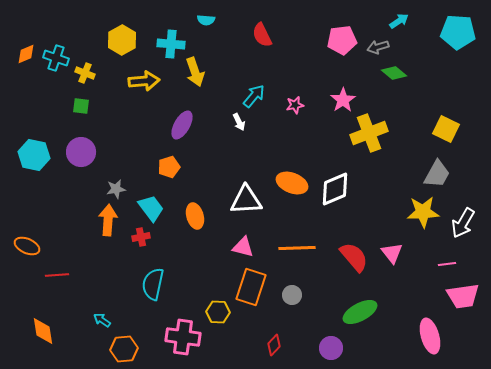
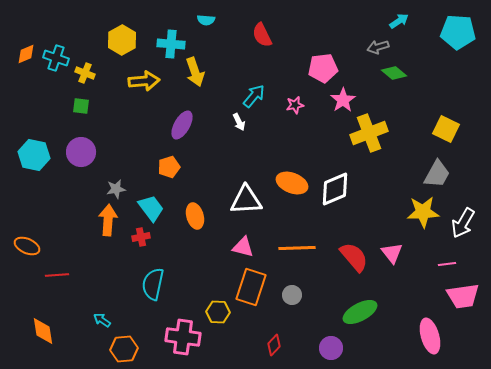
pink pentagon at (342, 40): moved 19 px left, 28 px down
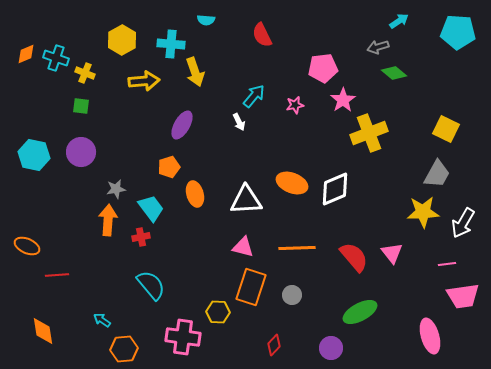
orange ellipse at (195, 216): moved 22 px up
cyan semicircle at (153, 284): moved 2 px left, 1 px down; rotated 128 degrees clockwise
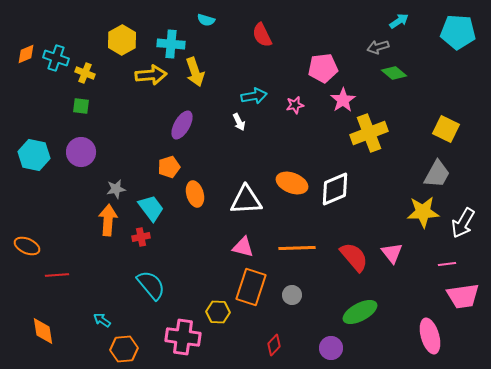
cyan semicircle at (206, 20): rotated 12 degrees clockwise
yellow arrow at (144, 81): moved 7 px right, 6 px up
cyan arrow at (254, 96): rotated 40 degrees clockwise
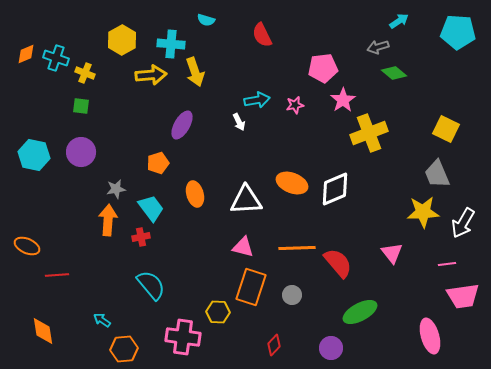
cyan arrow at (254, 96): moved 3 px right, 4 px down
orange pentagon at (169, 167): moved 11 px left, 4 px up
gray trapezoid at (437, 174): rotated 128 degrees clockwise
red semicircle at (354, 257): moved 16 px left, 6 px down
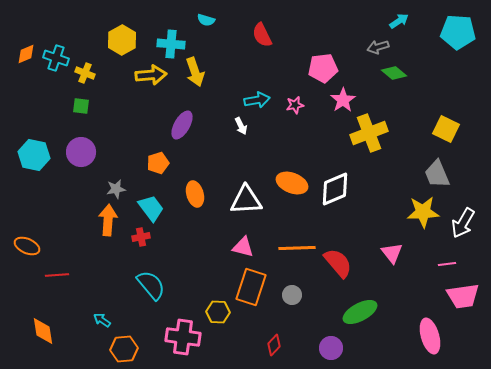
white arrow at (239, 122): moved 2 px right, 4 px down
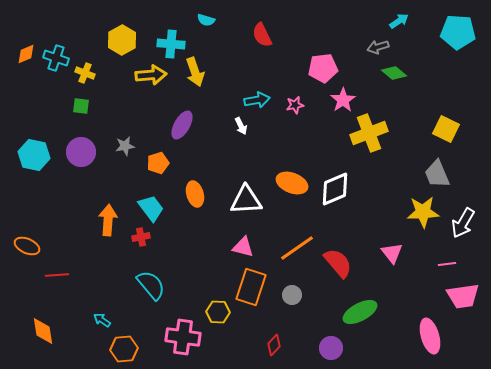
gray star at (116, 189): moved 9 px right, 43 px up
orange line at (297, 248): rotated 33 degrees counterclockwise
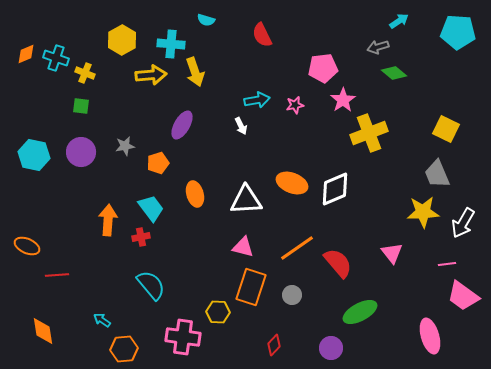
pink trapezoid at (463, 296): rotated 44 degrees clockwise
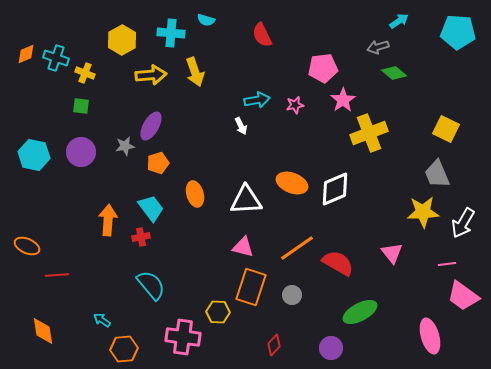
cyan cross at (171, 44): moved 11 px up
purple ellipse at (182, 125): moved 31 px left, 1 px down
red semicircle at (338, 263): rotated 20 degrees counterclockwise
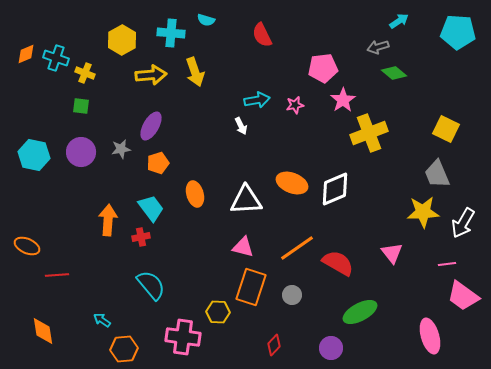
gray star at (125, 146): moved 4 px left, 3 px down
